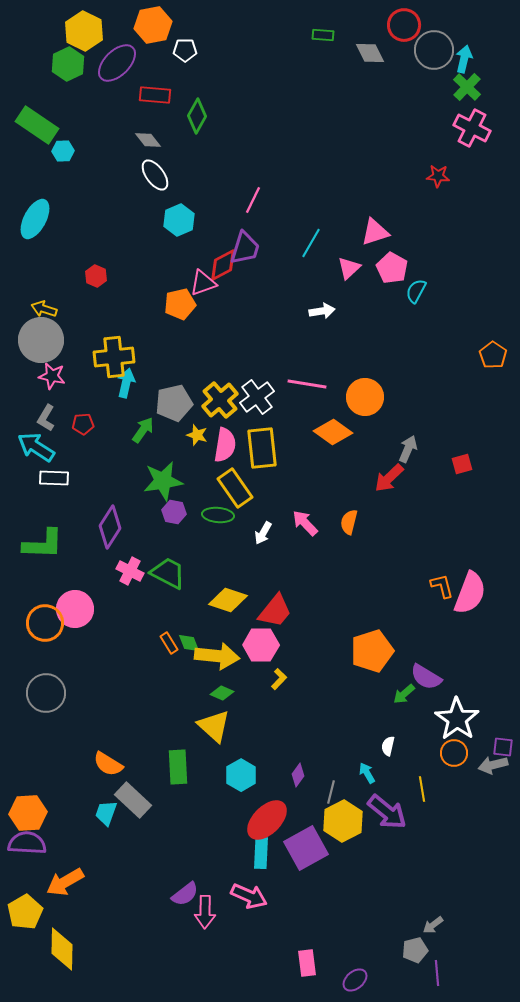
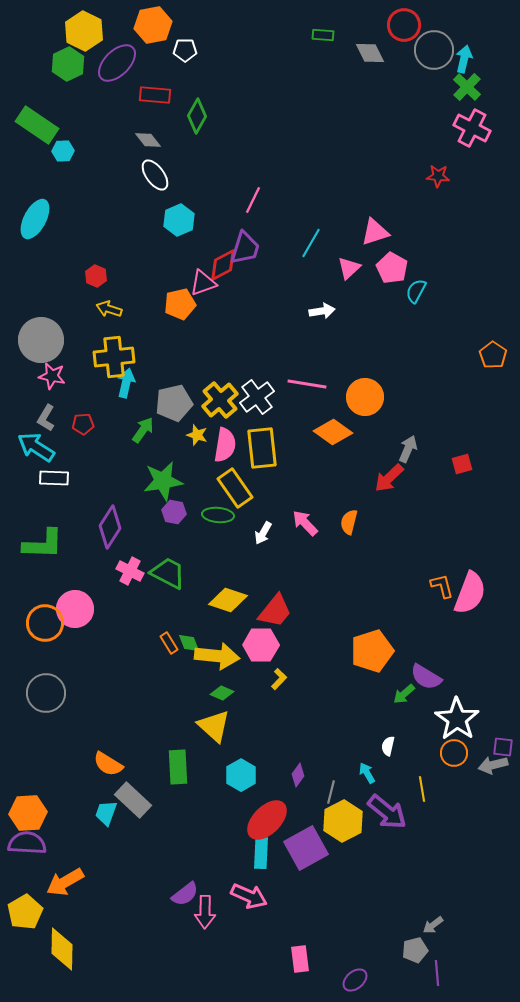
yellow arrow at (44, 309): moved 65 px right
pink rectangle at (307, 963): moved 7 px left, 4 px up
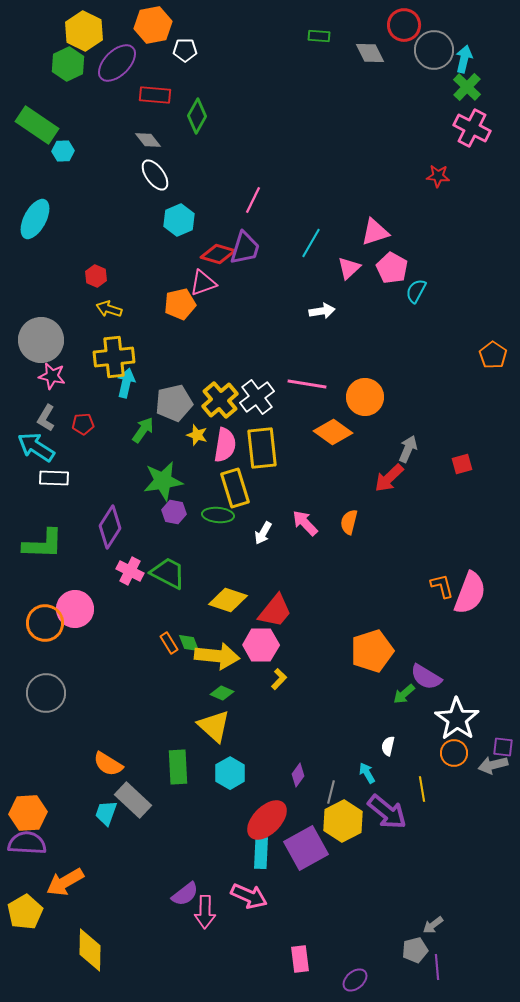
green rectangle at (323, 35): moved 4 px left, 1 px down
red diamond at (223, 265): moved 5 px left, 11 px up; rotated 44 degrees clockwise
yellow rectangle at (235, 488): rotated 18 degrees clockwise
cyan hexagon at (241, 775): moved 11 px left, 2 px up
yellow diamond at (62, 949): moved 28 px right, 1 px down
purple line at (437, 973): moved 6 px up
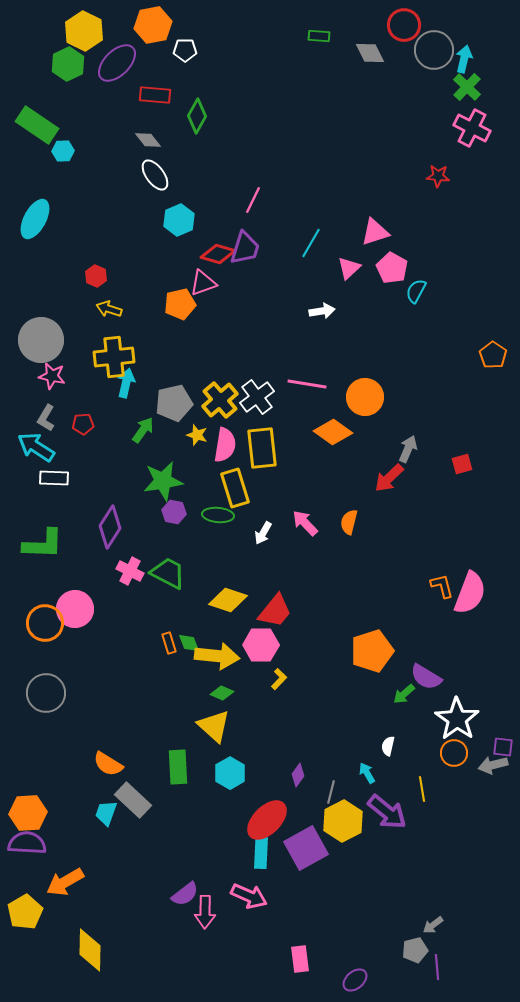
orange rectangle at (169, 643): rotated 15 degrees clockwise
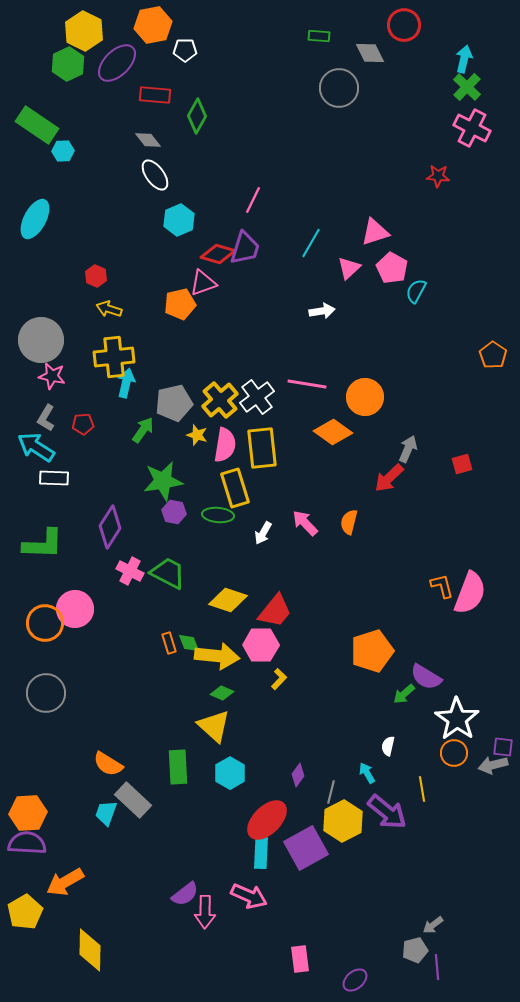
gray circle at (434, 50): moved 95 px left, 38 px down
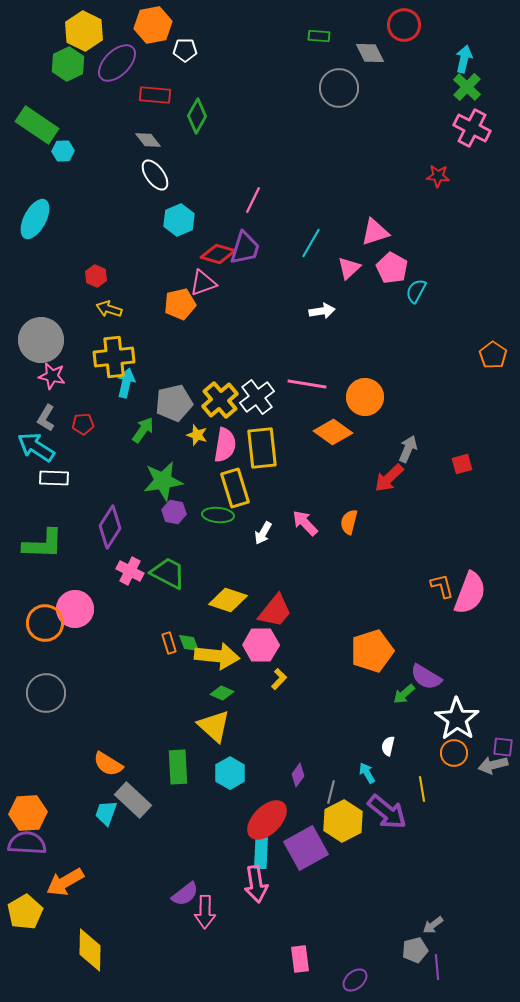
pink arrow at (249, 896): moved 7 px right, 12 px up; rotated 57 degrees clockwise
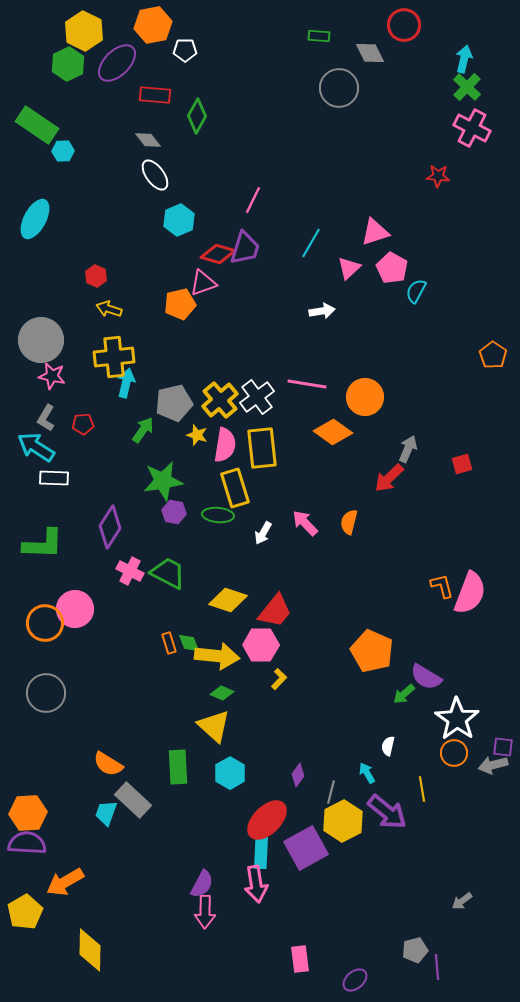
orange pentagon at (372, 651): rotated 30 degrees counterclockwise
purple semicircle at (185, 894): moved 17 px right, 10 px up; rotated 24 degrees counterclockwise
gray arrow at (433, 925): moved 29 px right, 24 px up
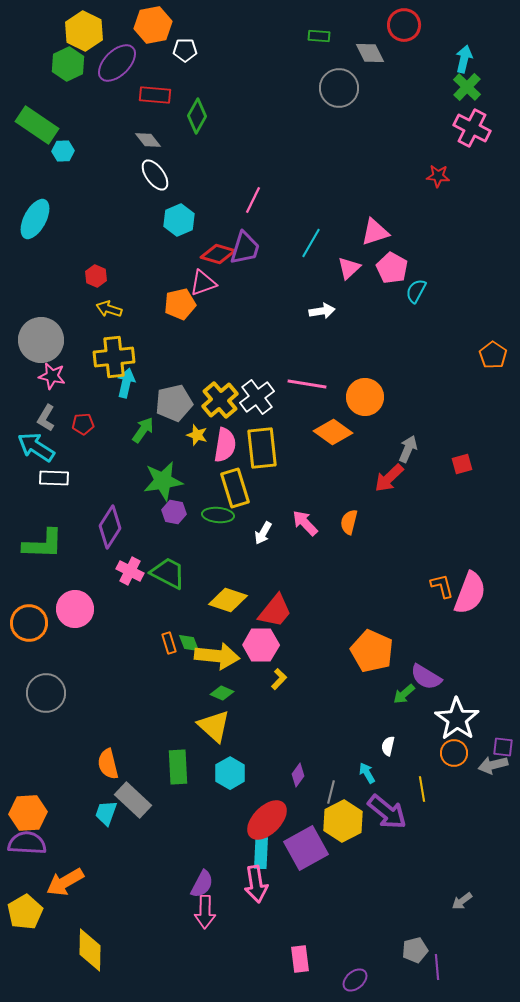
orange circle at (45, 623): moved 16 px left
orange semicircle at (108, 764): rotated 44 degrees clockwise
